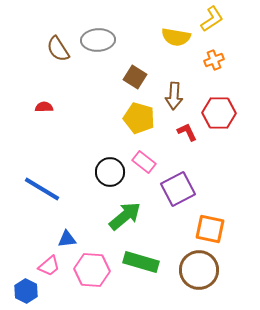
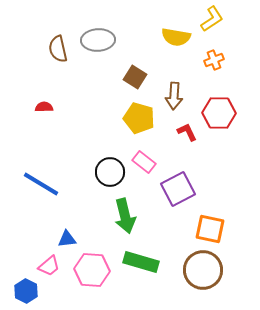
brown semicircle: rotated 20 degrees clockwise
blue line: moved 1 px left, 5 px up
green arrow: rotated 116 degrees clockwise
brown circle: moved 4 px right
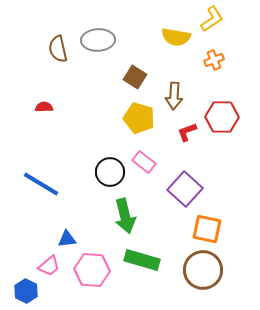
red hexagon: moved 3 px right, 4 px down
red L-shape: rotated 85 degrees counterclockwise
purple square: moved 7 px right; rotated 20 degrees counterclockwise
orange square: moved 3 px left
green rectangle: moved 1 px right, 2 px up
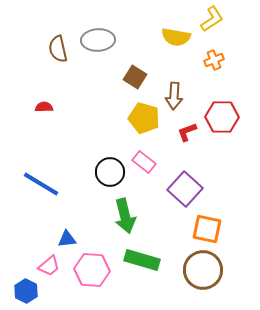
yellow pentagon: moved 5 px right
